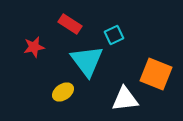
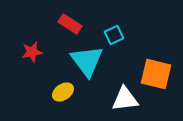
red star: moved 2 px left, 5 px down
orange square: rotated 8 degrees counterclockwise
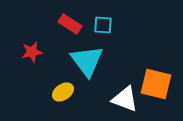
cyan square: moved 11 px left, 10 px up; rotated 30 degrees clockwise
orange square: moved 10 px down
white triangle: rotated 28 degrees clockwise
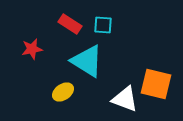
red star: moved 3 px up
cyan triangle: rotated 21 degrees counterclockwise
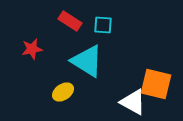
red rectangle: moved 3 px up
white triangle: moved 8 px right, 3 px down; rotated 8 degrees clockwise
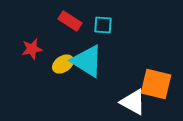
yellow ellipse: moved 28 px up
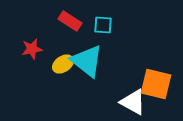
cyan triangle: rotated 6 degrees clockwise
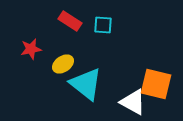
red star: moved 1 px left
cyan triangle: moved 1 px left, 23 px down
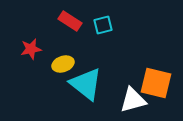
cyan square: rotated 18 degrees counterclockwise
yellow ellipse: rotated 15 degrees clockwise
orange square: moved 1 px up
white triangle: moved 2 px up; rotated 44 degrees counterclockwise
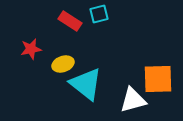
cyan square: moved 4 px left, 11 px up
orange square: moved 2 px right, 4 px up; rotated 16 degrees counterclockwise
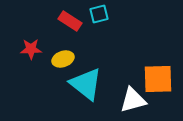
red star: rotated 10 degrees clockwise
yellow ellipse: moved 5 px up
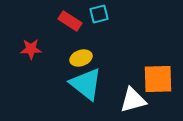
yellow ellipse: moved 18 px right, 1 px up
